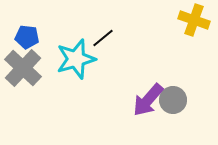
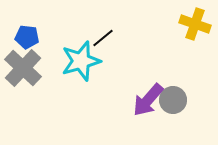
yellow cross: moved 1 px right, 4 px down
cyan star: moved 5 px right, 2 px down
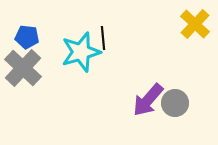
yellow cross: rotated 24 degrees clockwise
black line: rotated 55 degrees counterclockwise
cyan star: moved 9 px up
gray circle: moved 2 px right, 3 px down
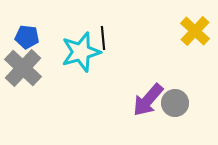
yellow cross: moved 7 px down
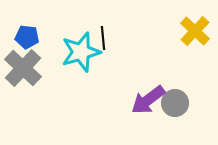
purple arrow: rotated 12 degrees clockwise
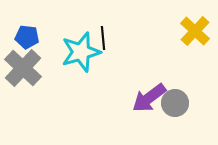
purple arrow: moved 1 px right, 2 px up
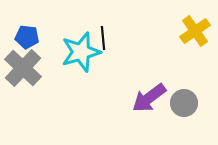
yellow cross: rotated 12 degrees clockwise
gray circle: moved 9 px right
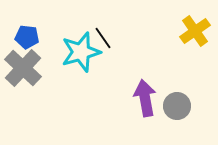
black line: rotated 30 degrees counterclockwise
purple arrow: moved 4 px left; rotated 117 degrees clockwise
gray circle: moved 7 px left, 3 px down
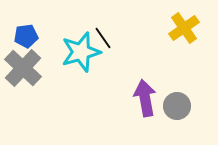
yellow cross: moved 11 px left, 3 px up
blue pentagon: moved 1 px left, 1 px up; rotated 15 degrees counterclockwise
